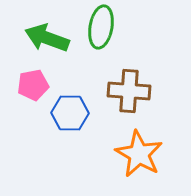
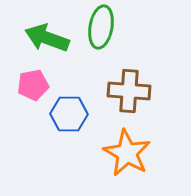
blue hexagon: moved 1 px left, 1 px down
orange star: moved 12 px left, 1 px up
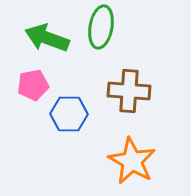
orange star: moved 5 px right, 8 px down
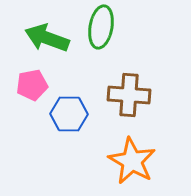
pink pentagon: moved 1 px left
brown cross: moved 4 px down
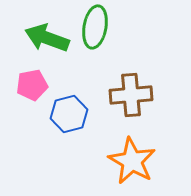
green ellipse: moved 6 px left
brown cross: moved 2 px right; rotated 9 degrees counterclockwise
blue hexagon: rotated 15 degrees counterclockwise
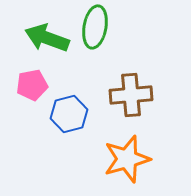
orange star: moved 5 px left, 2 px up; rotated 27 degrees clockwise
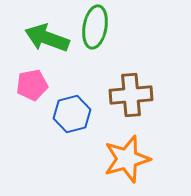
blue hexagon: moved 3 px right
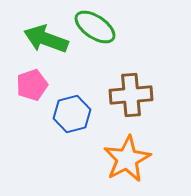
green ellipse: rotated 66 degrees counterclockwise
green arrow: moved 1 px left, 1 px down
pink pentagon: rotated 8 degrees counterclockwise
orange star: rotated 12 degrees counterclockwise
